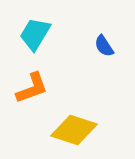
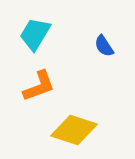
orange L-shape: moved 7 px right, 2 px up
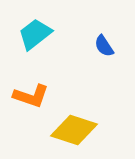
cyan trapezoid: rotated 21 degrees clockwise
orange L-shape: moved 8 px left, 10 px down; rotated 39 degrees clockwise
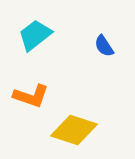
cyan trapezoid: moved 1 px down
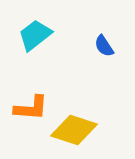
orange L-shape: moved 12 px down; rotated 15 degrees counterclockwise
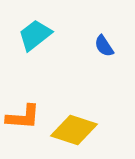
orange L-shape: moved 8 px left, 9 px down
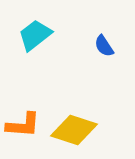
orange L-shape: moved 8 px down
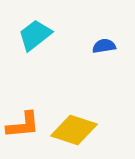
blue semicircle: rotated 115 degrees clockwise
orange L-shape: rotated 9 degrees counterclockwise
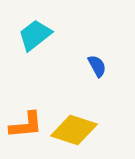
blue semicircle: moved 7 px left, 20 px down; rotated 70 degrees clockwise
orange L-shape: moved 3 px right
